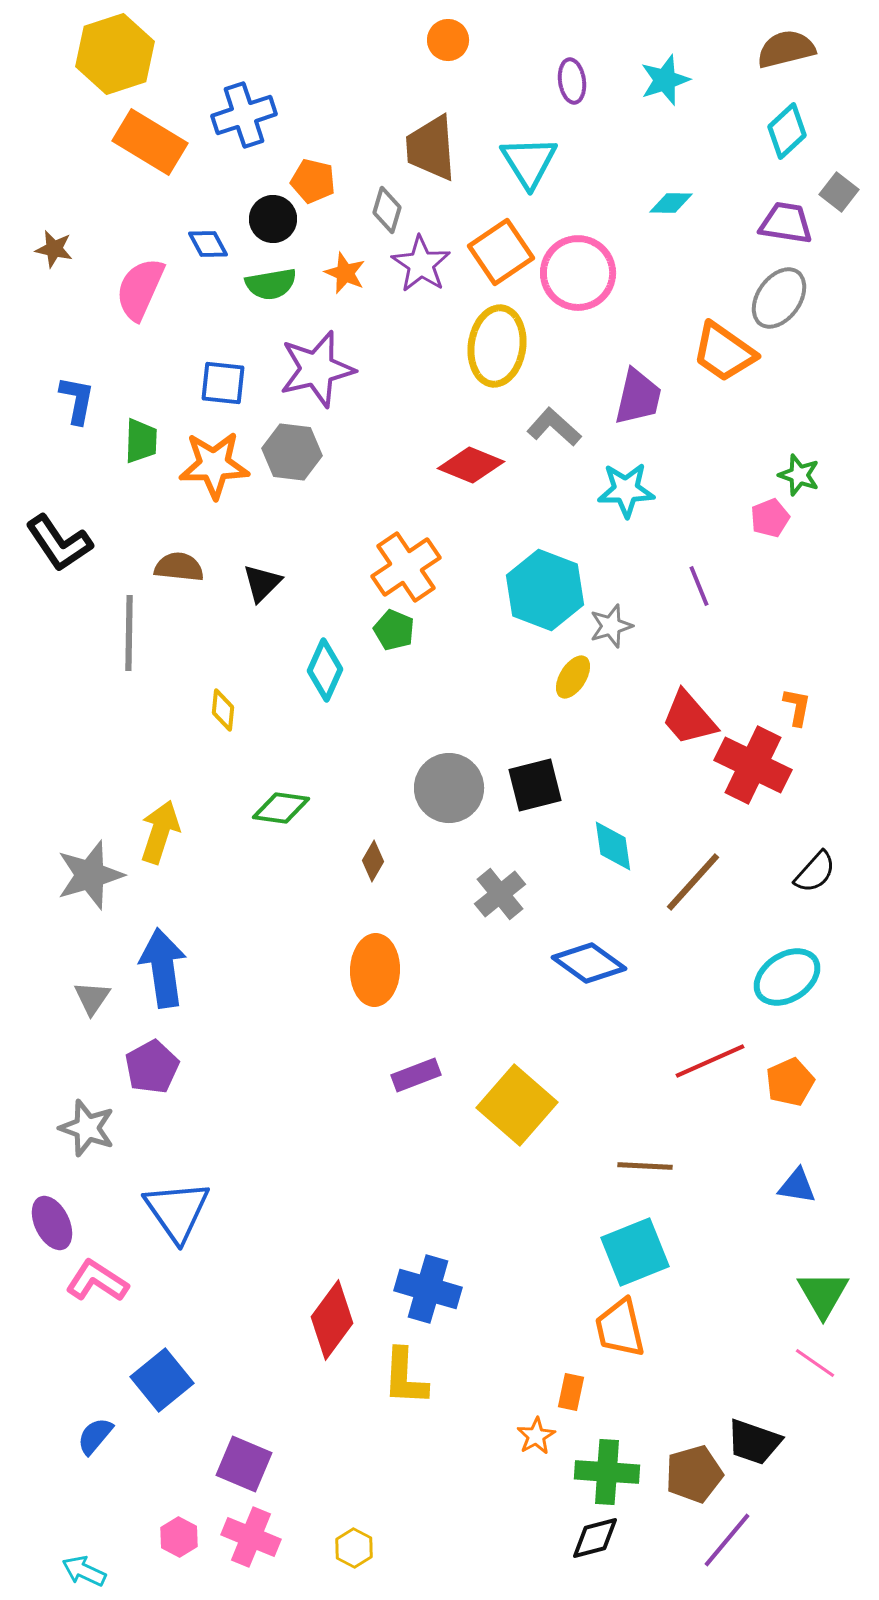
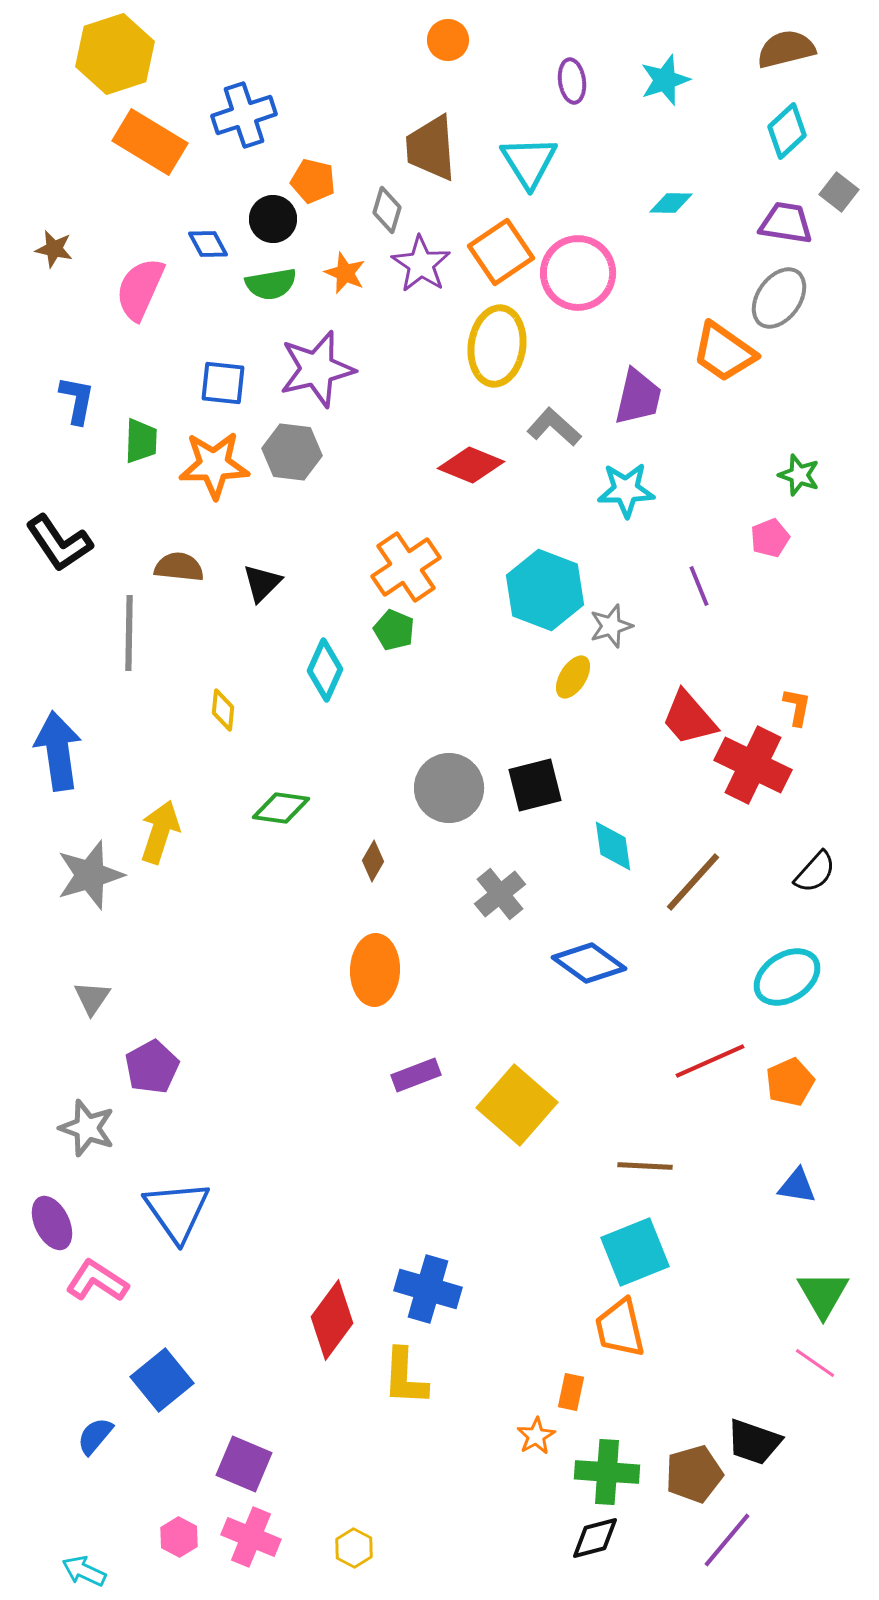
pink pentagon at (770, 518): moved 20 px down
blue arrow at (163, 968): moved 105 px left, 217 px up
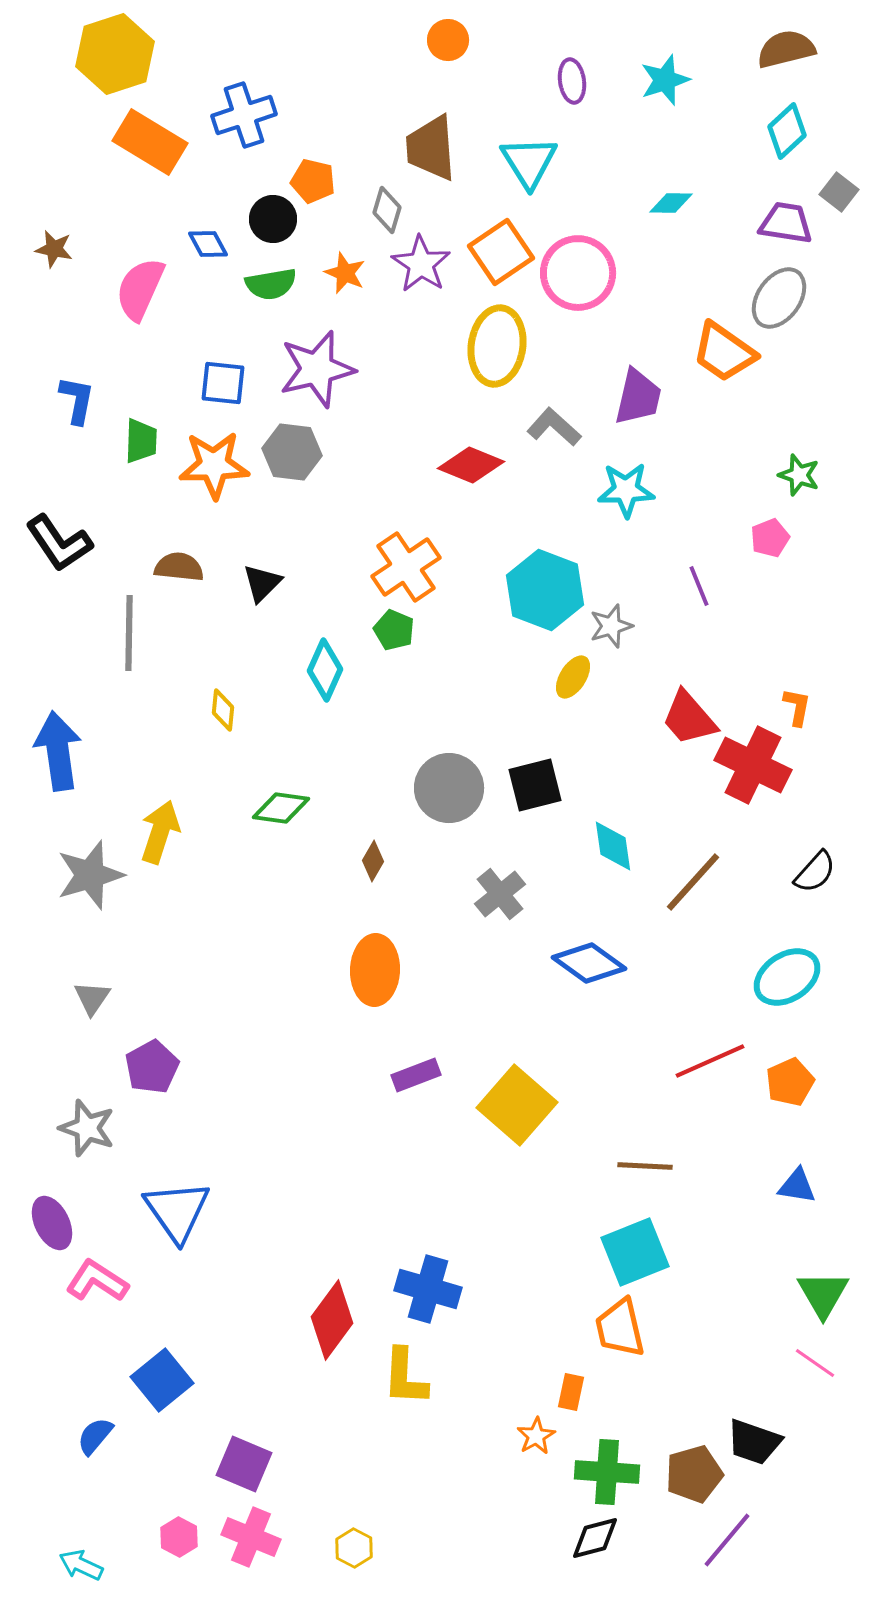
cyan arrow at (84, 1571): moved 3 px left, 6 px up
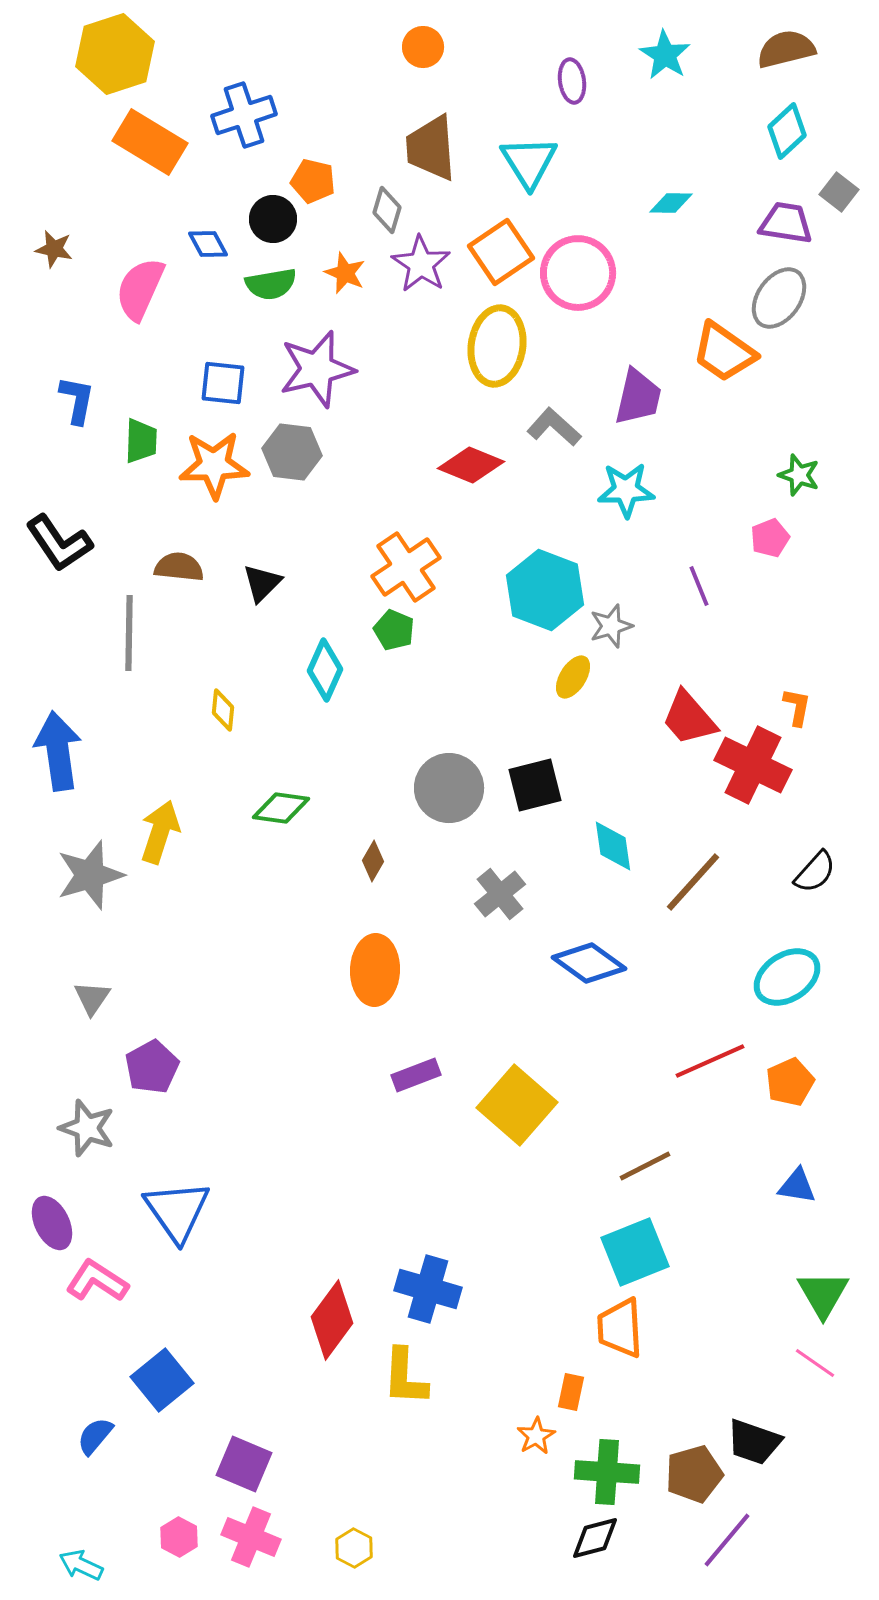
orange circle at (448, 40): moved 25 px left, 7 px down
cyan star at (665, 80): moved 25 px up; rotated 21 degrees counterclockwise
brown line at (645, 1166): rotated 30 degrees counterclockwise
orange trapezoid at (620, 1328): rotated 10 degrees clockwise
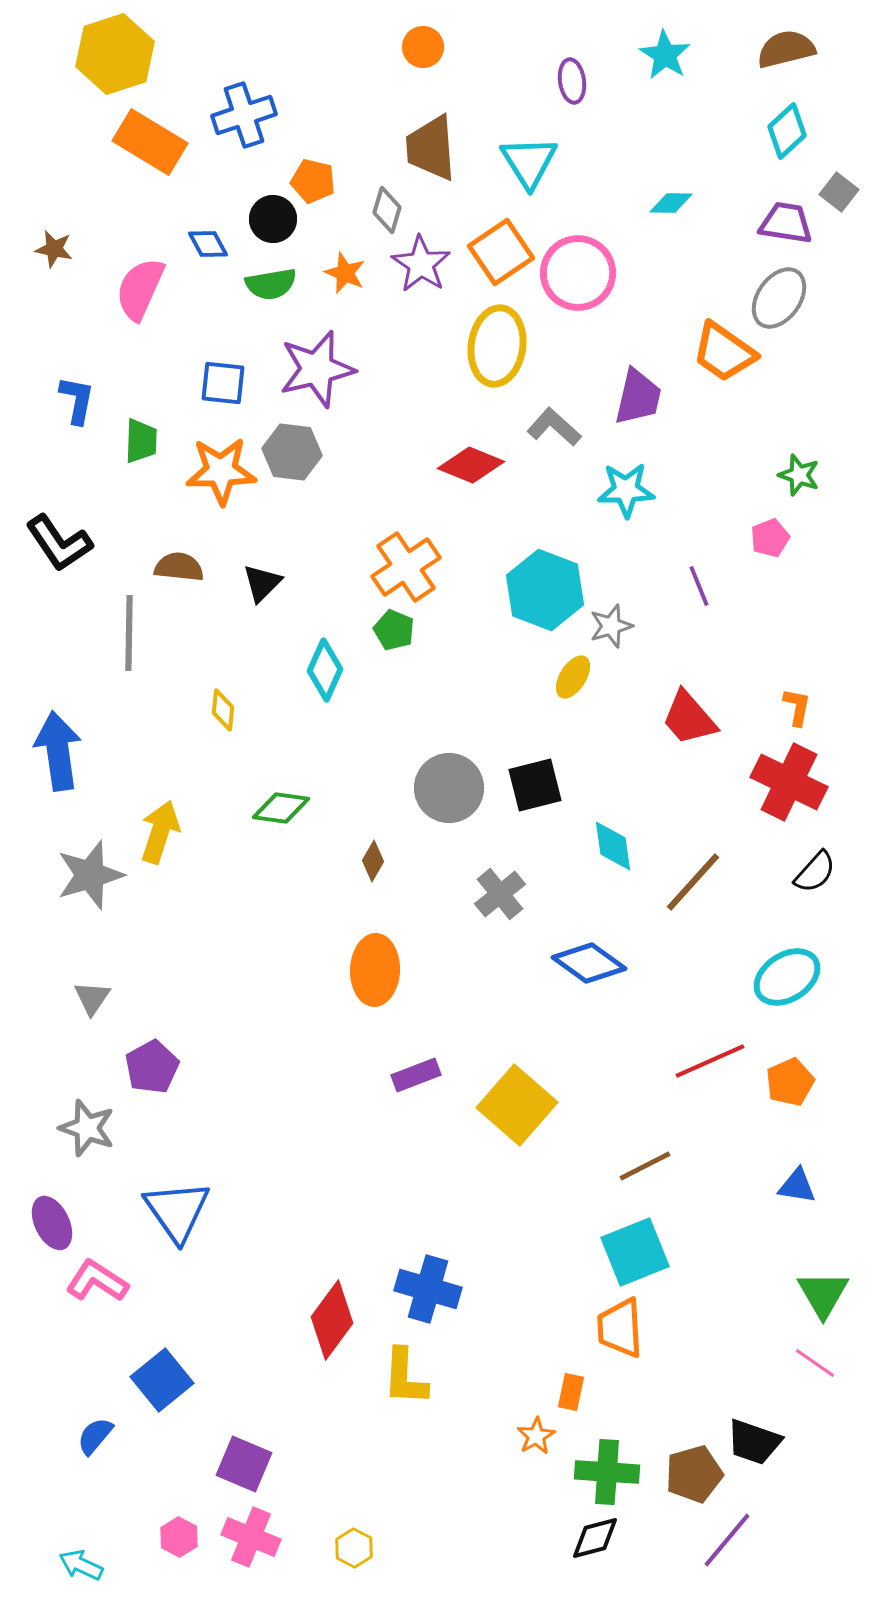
orange star at (214, 465): moved 7 px right, 6 px down
red cross at (753, 765): moved 36 px right, 17 px down
